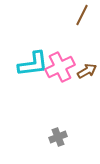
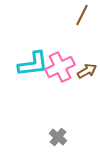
gray cross: rotated 30 degrees counterclockwise
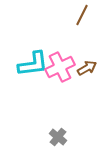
brown arrow: moved 3 px up
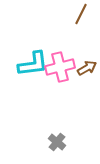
brown line: moved 1 px left, 1 px up
pink cross: rotated 12 degrees clockwise
gray cross: moved 1 px left, 5 px down
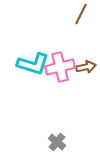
cyan L-shape: rotated 24 degrees clockwise
brown arrow: moved 1 px left, 1 px up; rotated 18 degrees clockwise
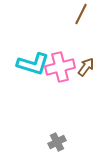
brown arrow: rotated 42 degrees counterclockwise
gray cross: rotated 24 degrees clockwise
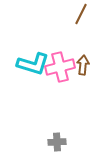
brown arrow: moved 3 px left, 2 px up; rotated 30 degrees counterclockwise
gray cross: rotated 24 degrees clockwise
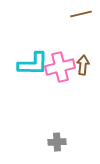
brown line: rotated 50 degrees clockwise
cyan L-shape: rotated 16 degrees counterclockwise
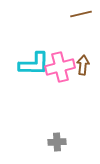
cyan L-shape: moved 1 px right
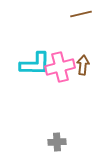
cyan L-shape: moved 1 px right
